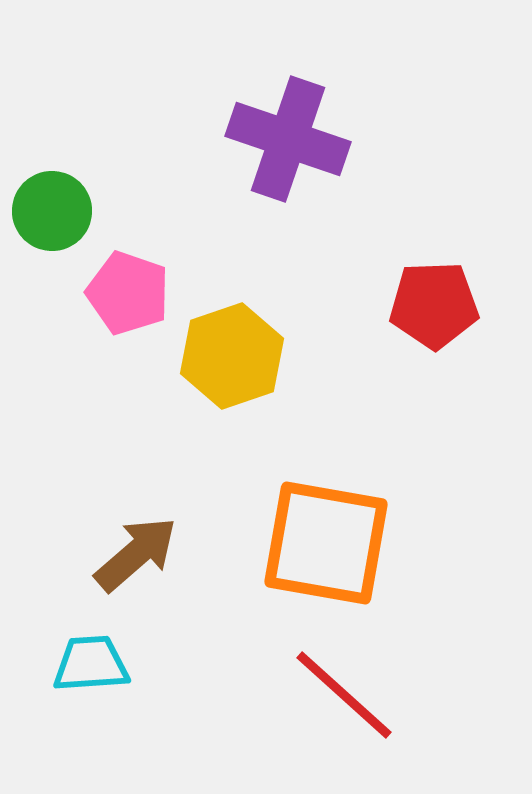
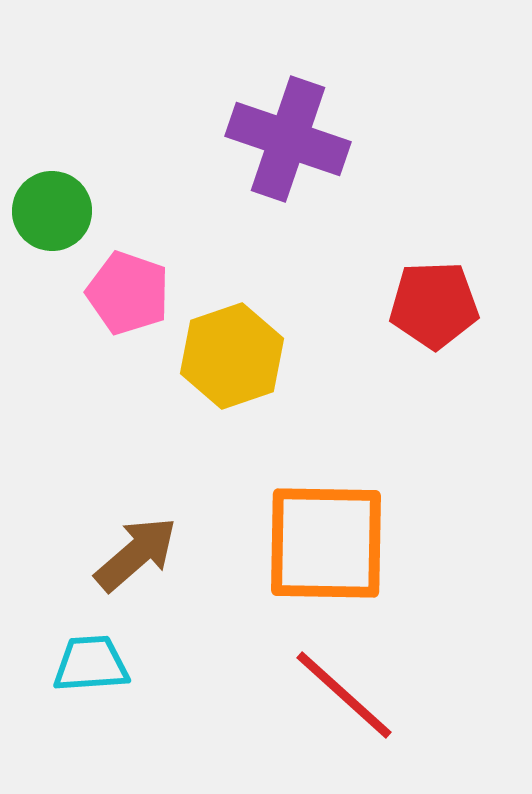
orange square: rotated 9 degrees counterclockwise
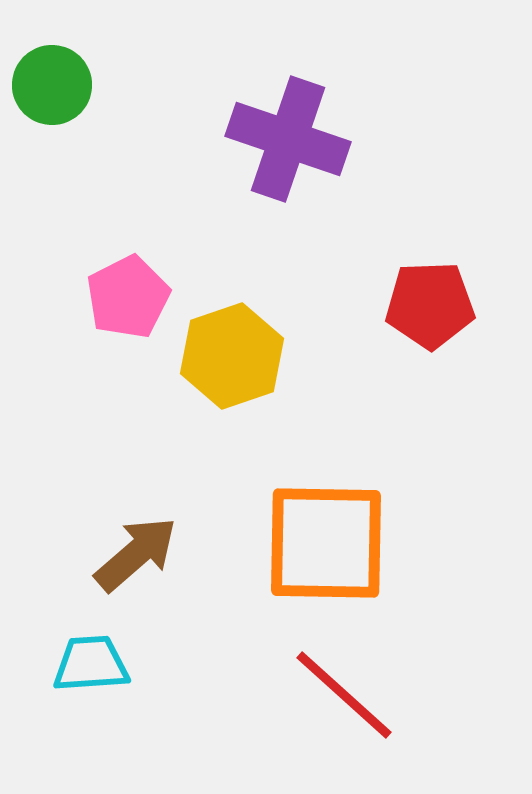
green circle: moved 126 px up
pink pentagon: moved 4 px down; rotated 26 degrees clockwise
red pentagon: moved 4 px left
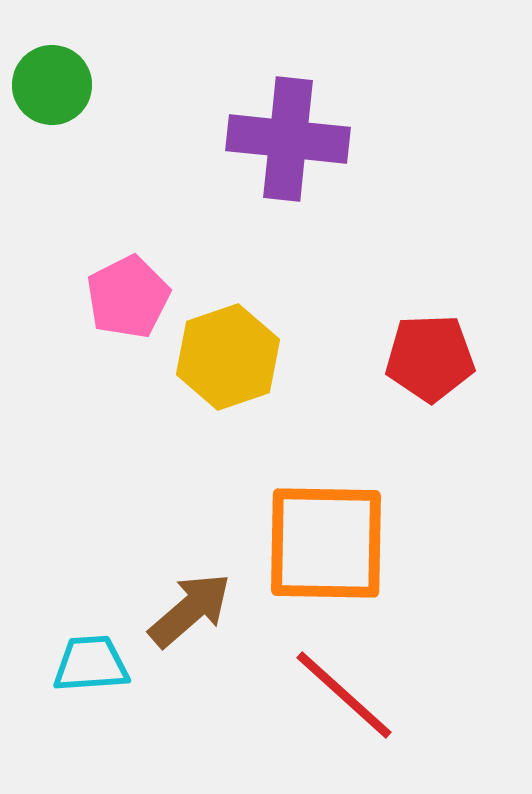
purple cross: rotated 13 degrees counterclockwise
red pentagon: moved 53 px down
yellow hexagon: moved 4 px left, 1 px down
brown arrow: moved 54 px right, 56 px down
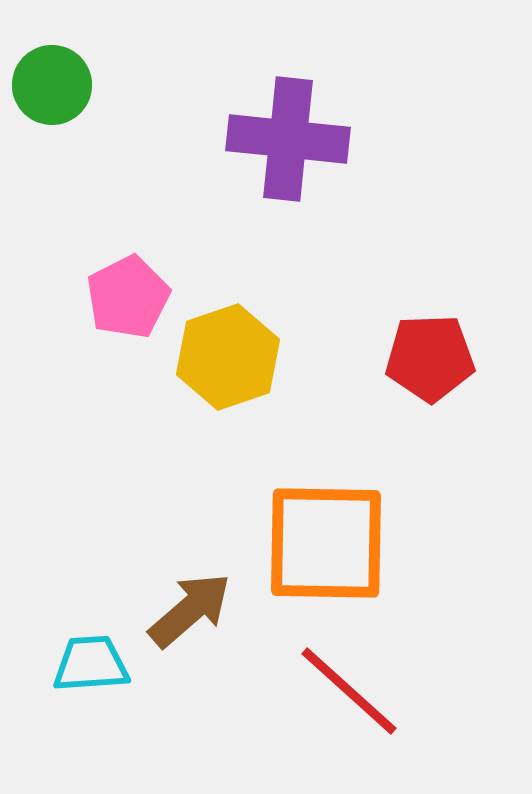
red line: moved 5 px right, 4 px up
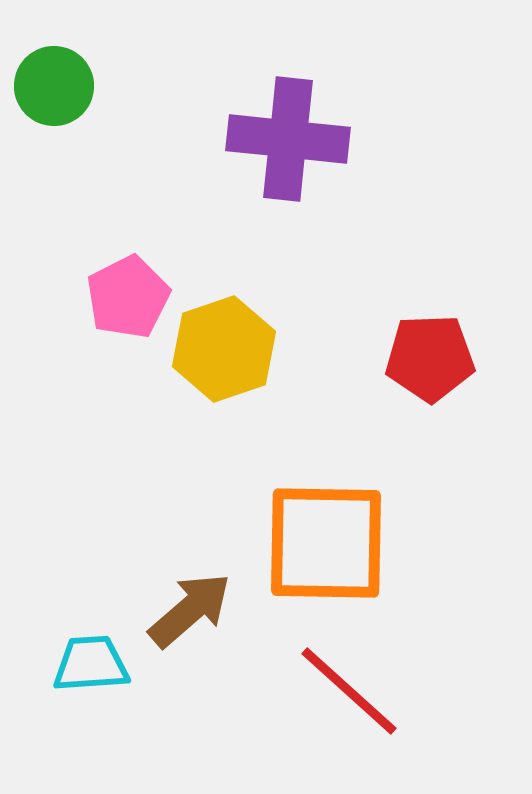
green circle: moved 2 px right, 1 px down
yellow hexagon: moved 4 px left, 8 px up
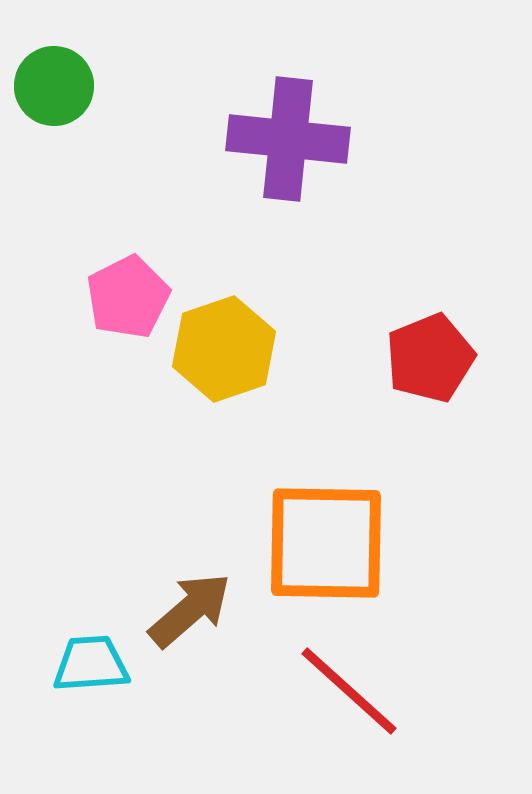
red pentagon: rotated 20 degrees counterclockwise
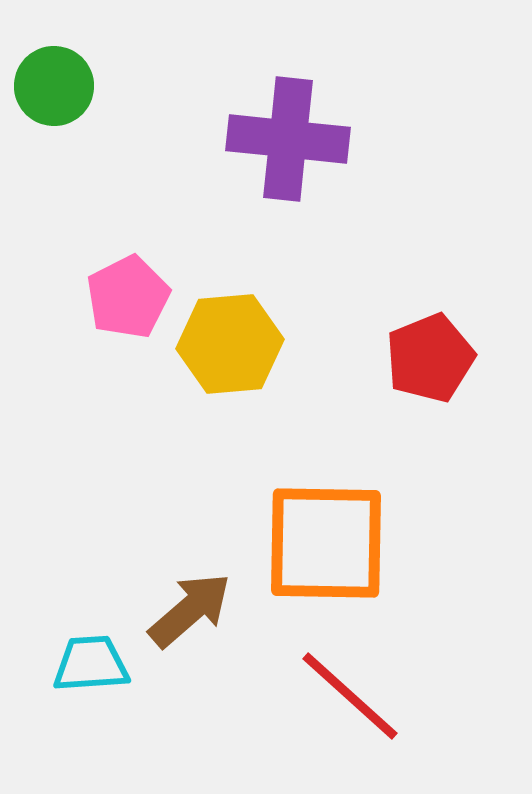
yellow hexagon: moved 6 px right, 5 px up; rotated 14 degrees clockwise
red line: moved 1 px right, 5 px down
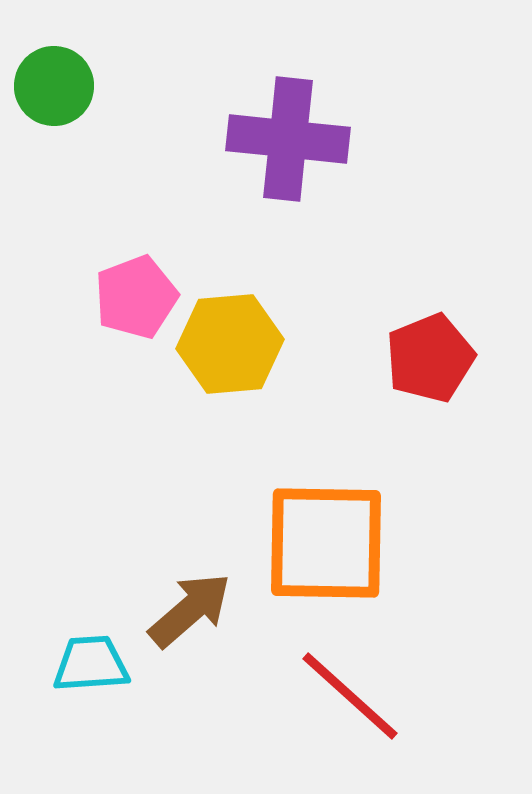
pink pentagon: moved 8 px right; rotated 6 degrees clockwise
